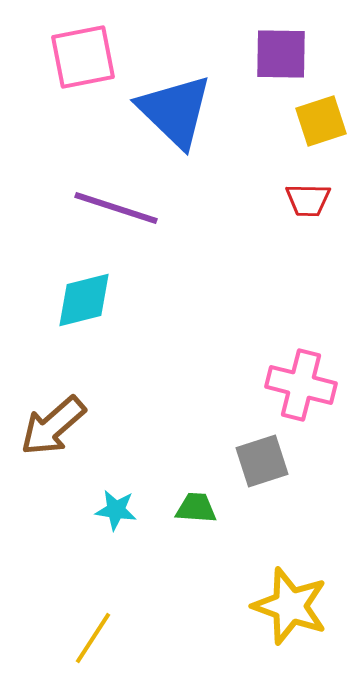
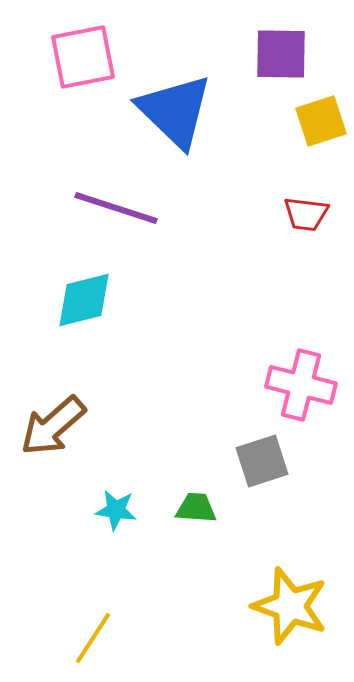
red trapezoid: moved 2 px left, 14 px down; rotated 6 degrees clockwise
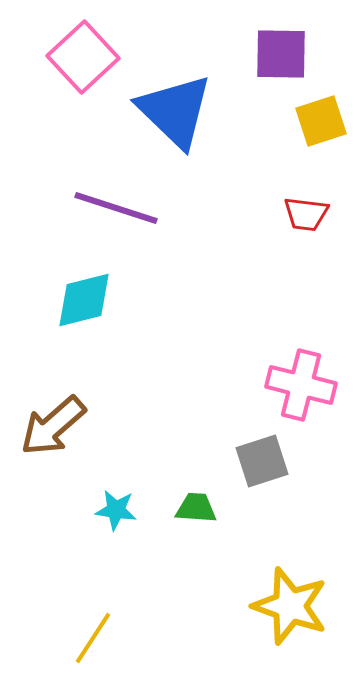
pink square: rotated 32 degrees counterclockwise
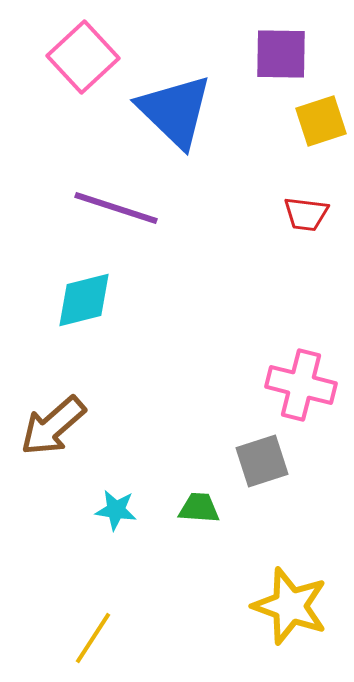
green trapezoid: moved 3 px right
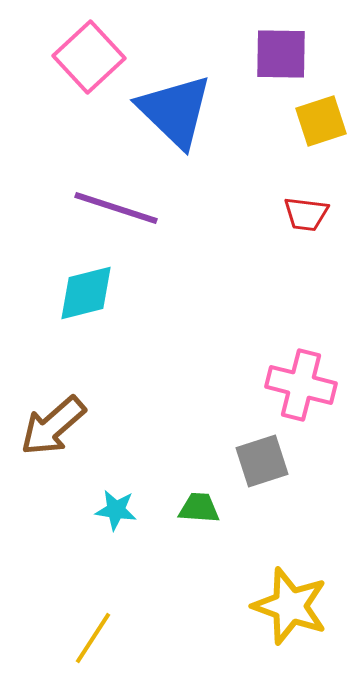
pink square: moved 6 px right
cyan diamond: moved 2 px right, 7 px up
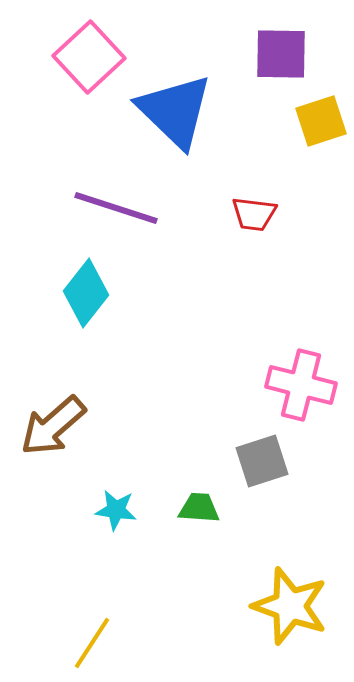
red trapezoid: moved 52 px left
cyan diamond: rotated 38 degrees counterclockwise
yellow line: moved 1 px left, 5 px down
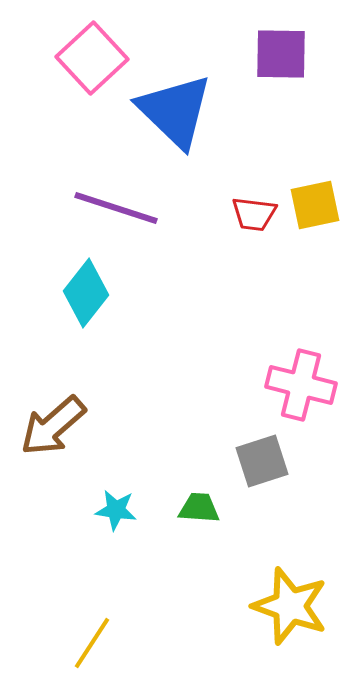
pink square: moved 3 px right, 1 px down
yellow square: moved 6 px left, 84 px down; rotated 6 degrees clockwise
